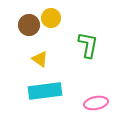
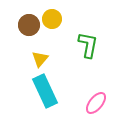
yellow circle: moved 1 px right, 1 px down
yellow triangle: rotated 36 degrees clockwise
cyan rectangle: rotated 72 degrees clockwise
pink ellipse: rotated 40 degrees counterclockwise
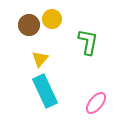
green L-shape: moved 3 px up
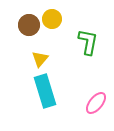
cyan rectangle: rotated 8 degrees clockwise
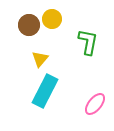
cyan rectangle: rotated 44 degrees clockwise
pink ellipse: moved 1 px left, 1 px down
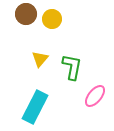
brown circle: moved 3 px left, 11 px up
green L-shape: moved 16 px left, 25 px down
cyan rectangle: moved 10 px left, 16 px down
pink ellipse: moved 8 px up
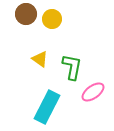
yellow triangle: rotated 36 degrees counterclockwise
pink ellipse: moved 2 px left, 4 px up; rotated 15 degrees clockwise
cyan rectangle: moved 12 px right
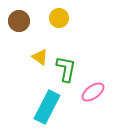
brown circle: moved 7 px left, 7 px down
yellow circle: moved 7 px right, 1 px up
yellow triangle: moved 2 px up
green L-shape: moved 6 px left, 2 px down
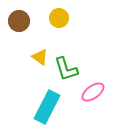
green L-shape: rotated 152 degrees clockwise
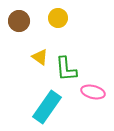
yellow circle: moved 1 px left
green L-shape: rotated 12 degrees clockwise
pink ellipse: rotated 50 degrees clockwise
cyan rectangle: rotated 8 degrees clockwise
